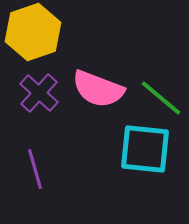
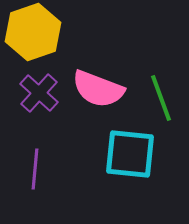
green line: rotated 30 degrees clockwise
cyan square: moved 15 px left, 5 px down
purple line: rotated 21 degrees clockwise
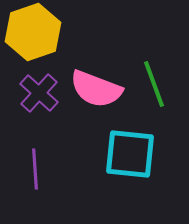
pink semicircle: moved 2 px left
green line: moved 7 px left, 14 px up
purple line: rotated 9 degrees counterclockwise
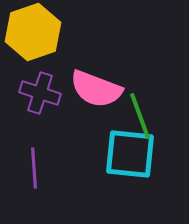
green line: moved 14 px left, 32 px down
purple cross: moved 1 px right; rotated 24 degrees counterclockwise
purple line: moved 1 px left, 1 px up
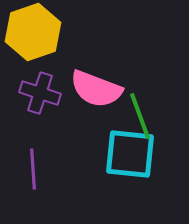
purple line: moved 1 px left, 1 px down
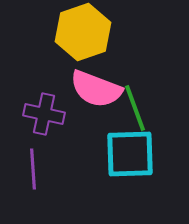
yellow hexagon: moved 50 px right
purple cross: moved 4 px right, 21 px down; rotated 6 degrees counterclockwise
green line: moved 5 px left, 8 px up
cyan square: rotated 8 degrees counterclockwise
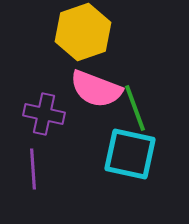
cyan square: rotated 14 degrees clockwise
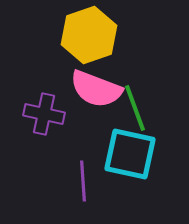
yellow hexagon: moved 6 px right, 3 px down
purple line: moved 50 px right, 12 px down
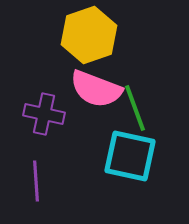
cyan square: moved 2 px down
purple line: moved 47 px left
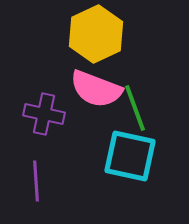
yellow hexagon: moved 7 px right, 1 px up; rotated 6 degrees counterclockwise
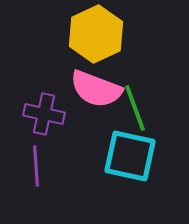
purple line: moved 15 px up
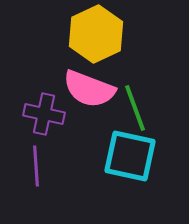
pink semicircle: moved 7 px left
